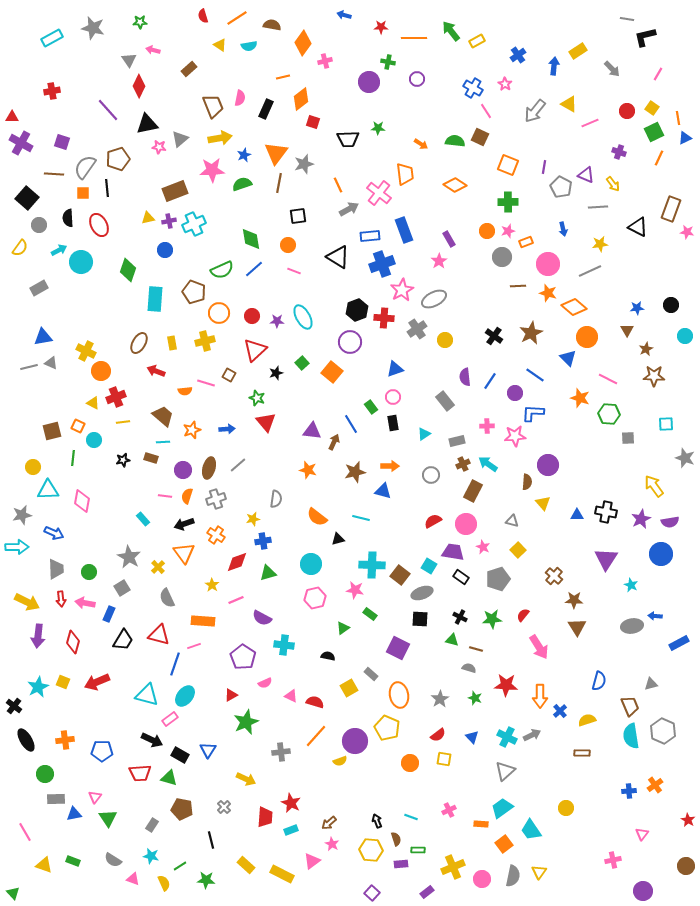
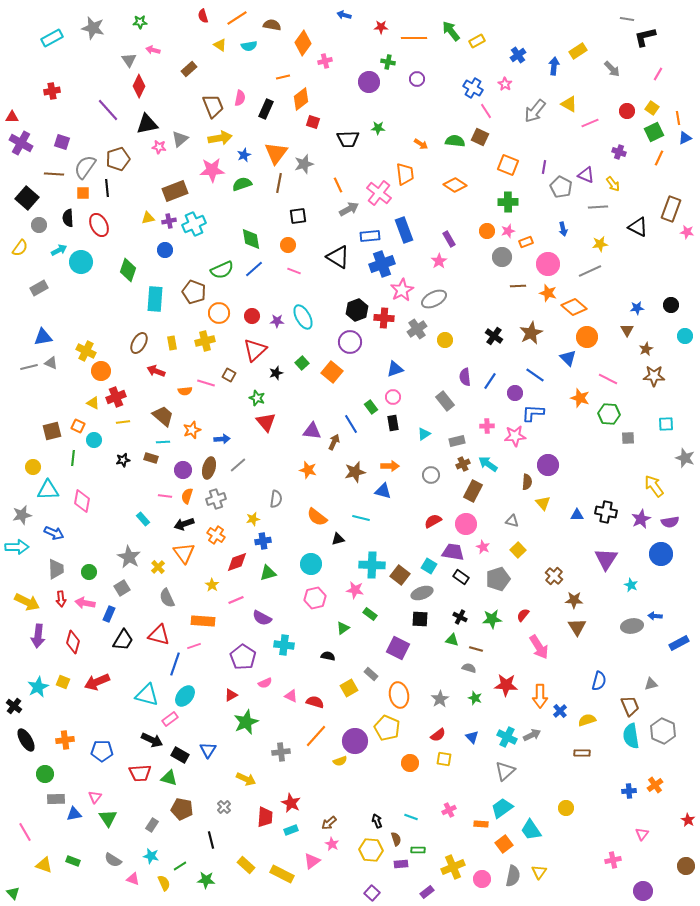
blue arrow at (227, 429): moved 5 px left, 10 px down
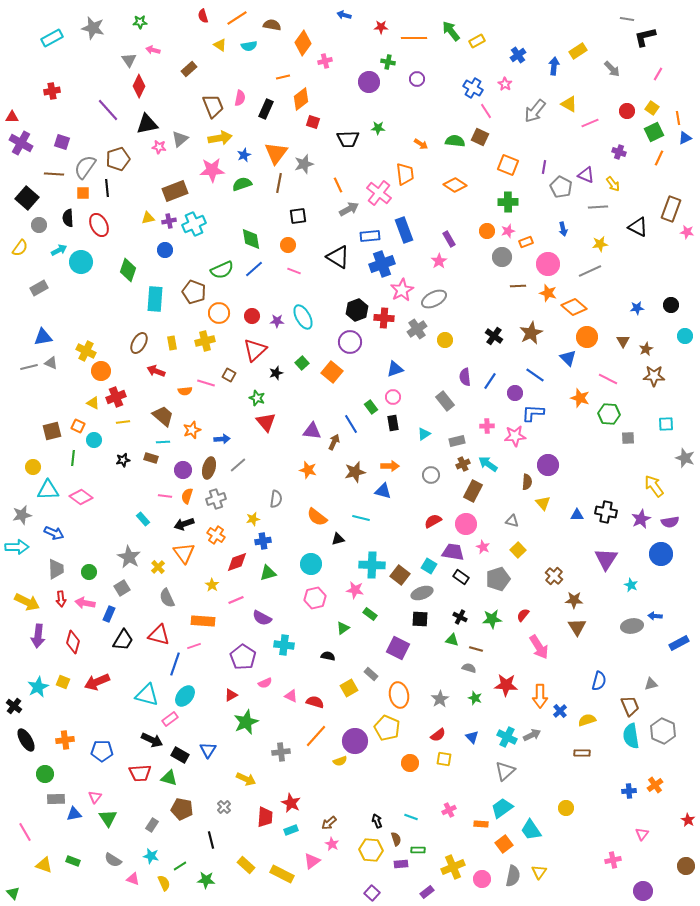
brown triangle at (627, 330): moved 4 px left, 11 px down
pink diamond at (82, 501): moved 1 px left, 4 px up; rotated 65 degrees counterclockwise
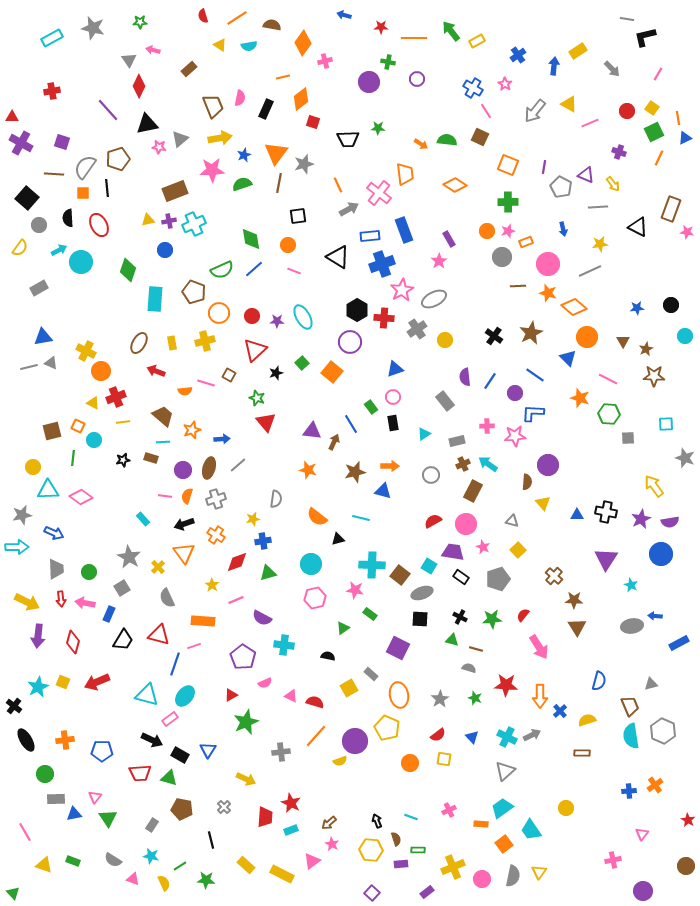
green semicircle at (455, 141): moved 8 px left, 1 px up
yellow triangle at (148, 218): moved 2 px down
black hexagon at (357, 310): rotated 10 degrees counterclockwise
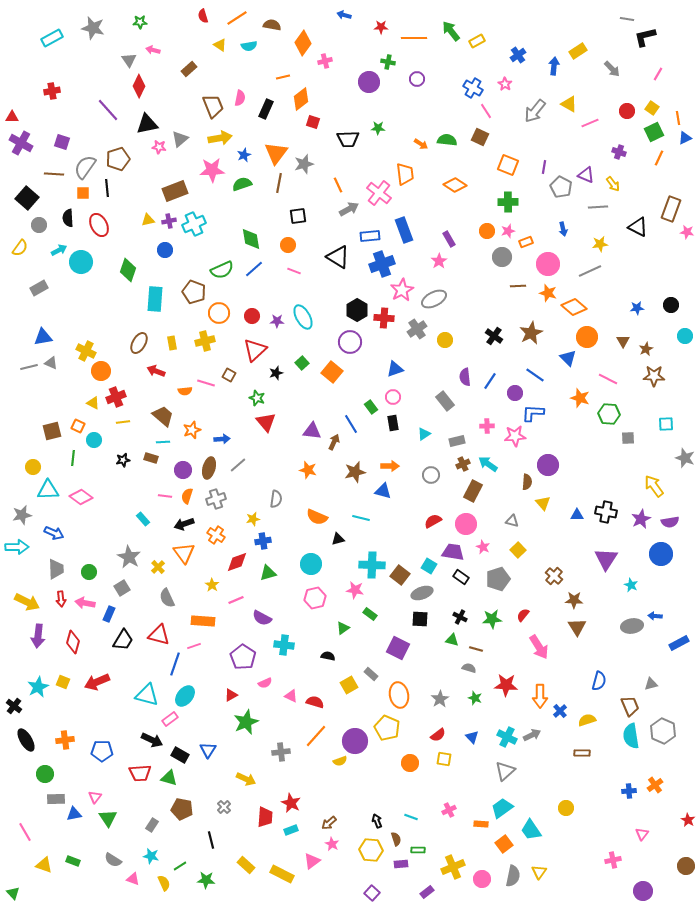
orange semicircle at (317, 517): rotated 15 degrees counterclockwise
yellow square at (349, 688): moved 3 px up
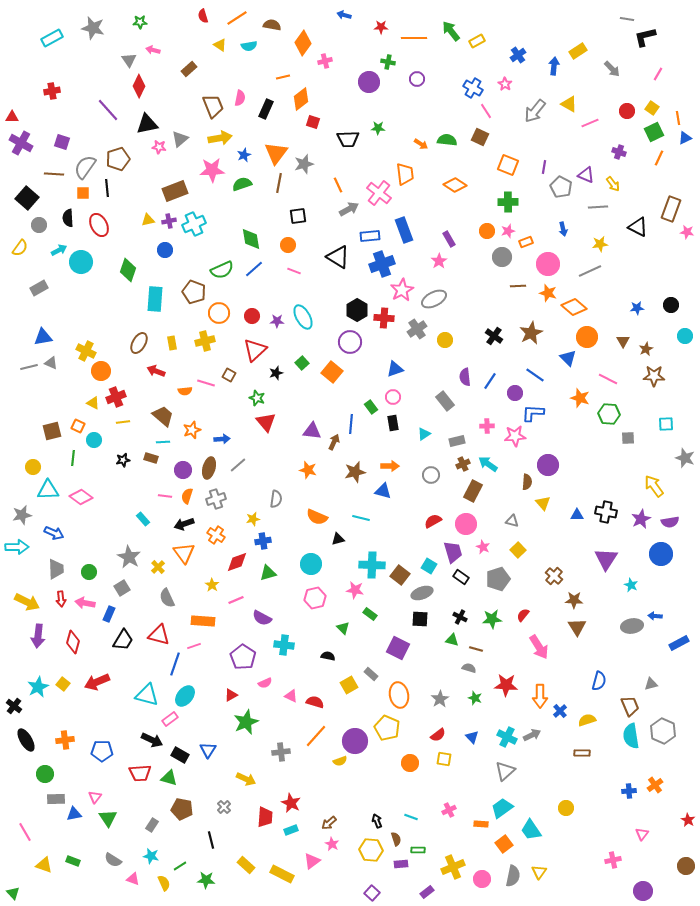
blue line at (351, 424): rotated 36 degrees clockwise
purple trapezoid at (453, 552): rotated 65 degrees clockwise
green triangle at (343, 628): rotated 40 degrees counterclockwise
yellow square at (63, 682): moved 2 px down; rotated 16 degrees clockwise
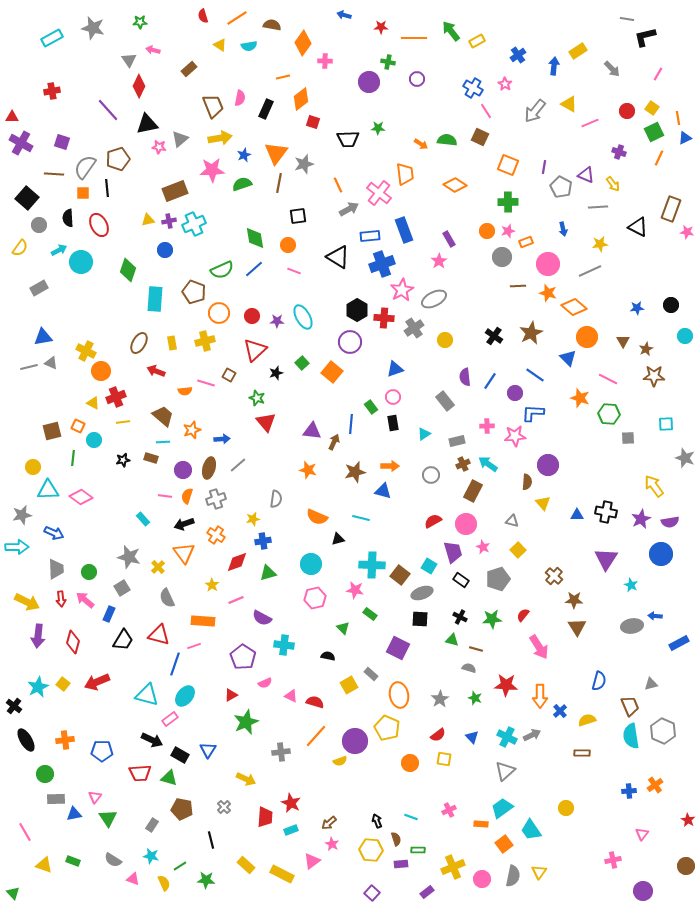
pink cross at (325, 61): rotated 16 degrees clockwise
green diamond at (251, 239): moved 4 px right, 1 px up
gray cross at (417, 329): moved 3 px left, 1 px up
gray star at (129, 557): rotated 15 degrees counterclockwise
black rectangle at (461, 577): moved 3 px down
pink arrow at (85, 603): moved 3 px up; rotated 30 degrees clockwise
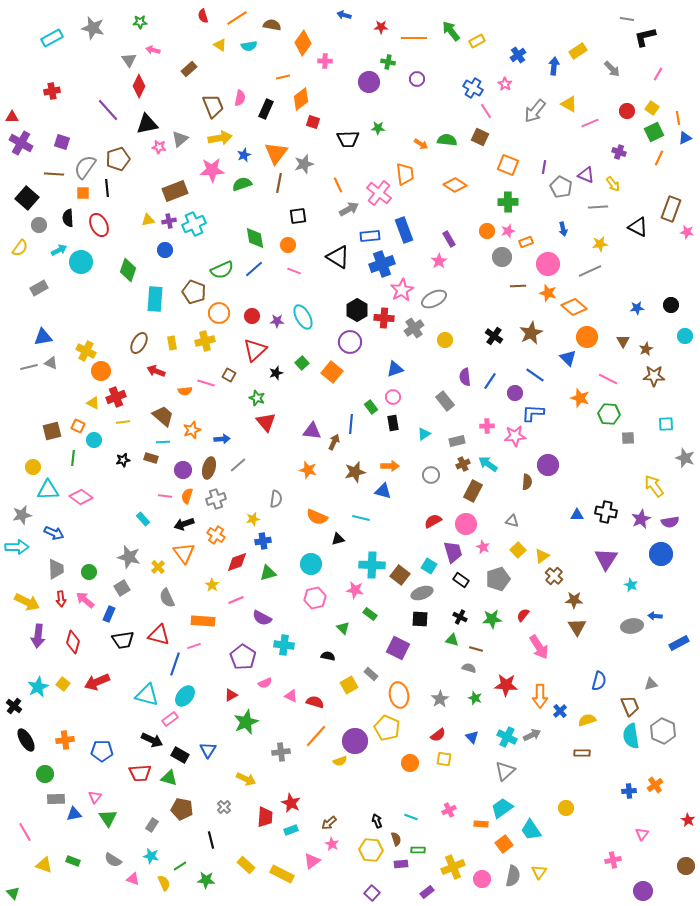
yellow triangle at (543, 503): moved 1 px left, 53 px down; rotated 35 degrees clockwise
black trapezoid at (123, 640): rotated 50 degrees clockwise
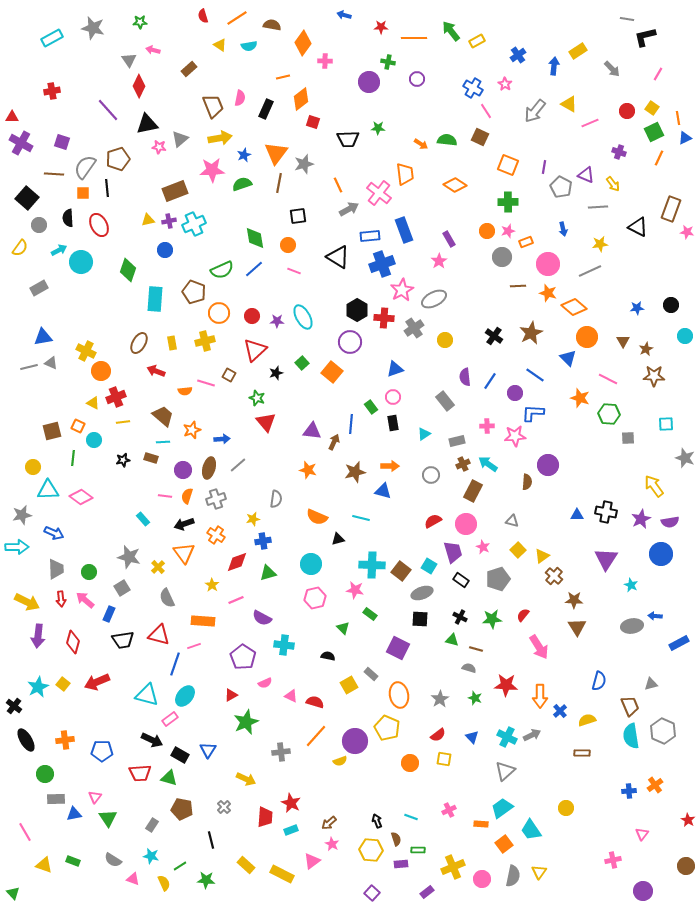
brown square at (400, 575): moved 1 px right, 4 px up
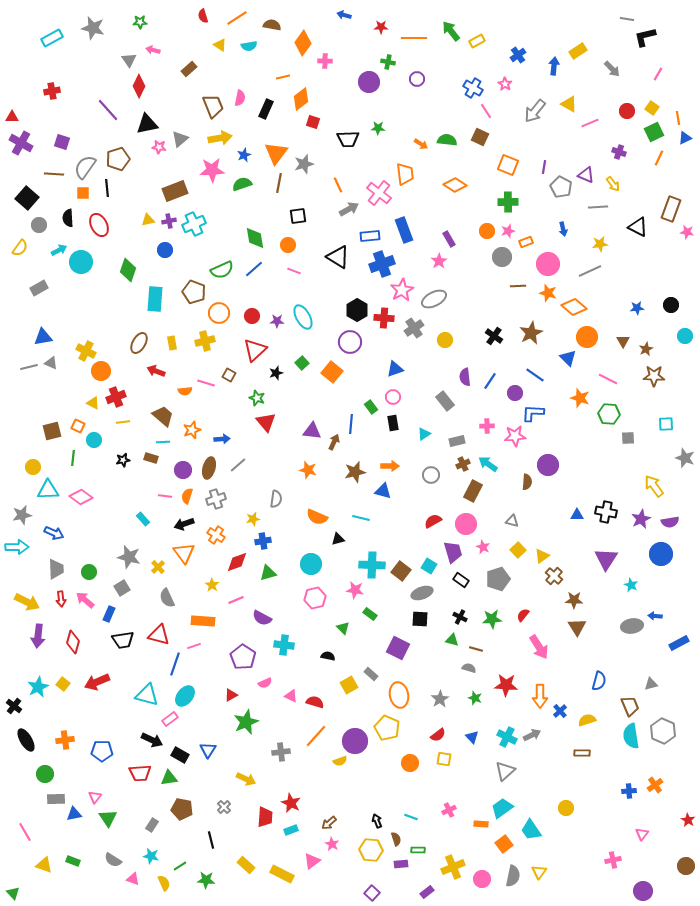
green triangle at (169, 778): rotated 24 degrees counterclockwise
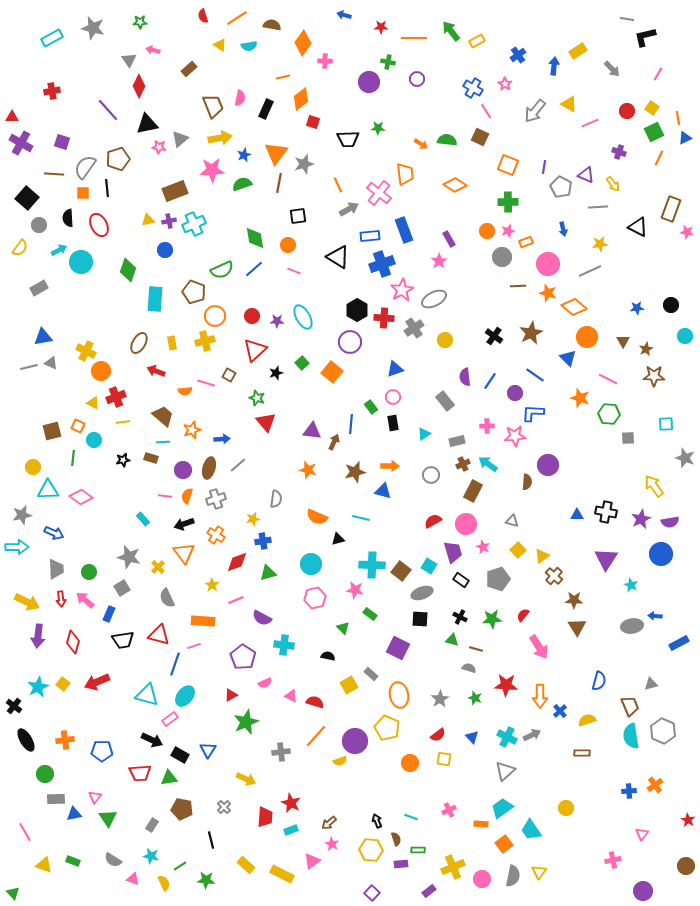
orange circle at (219, 313): moved 4 px left, 3 px down
purple rectangle at (427, 892): moved 2 px right, 1 px up
